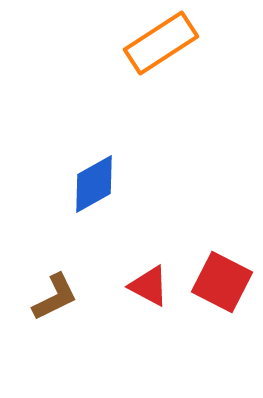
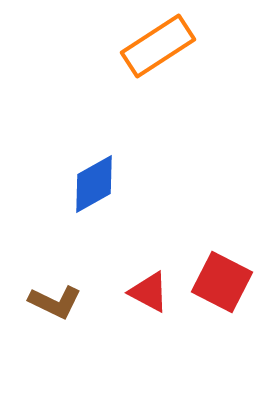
orange rectangle: moved 3 px left, 3 px down
red triangle: moved 6 px down
brown L-shape: moved 5 px down; rotated 52 degrees clockwise
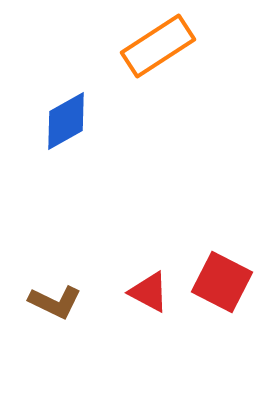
blue diamond: moved 28 px left, 63 px up
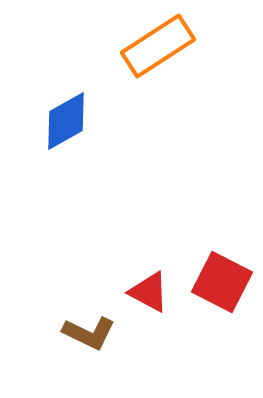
brown L-shape: moved 34 px right, 31 px down
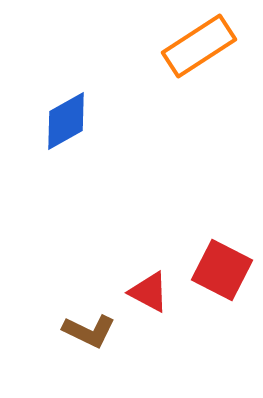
orange rectangle: moved 41 px right
red square: moved 12 px up
brown L-shape: moved 2 px up
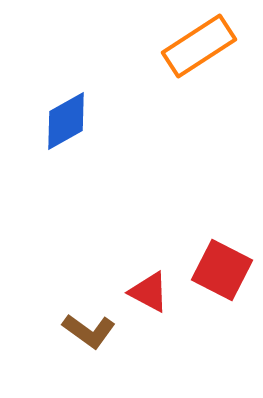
brown L-shape: rotated 10 degrees clockwise
